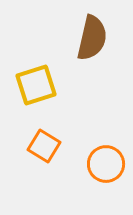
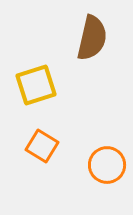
orange square: moved 2 px left
orange circle: moved 1 px right, 1 px down
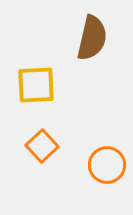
yellow square: rotated 15 degrees clockwise
orange square: rotated 16 degrees clockwise
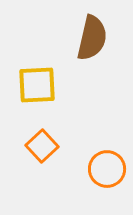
yellow square: moved 1 px right
orange circle: moved 4 px down
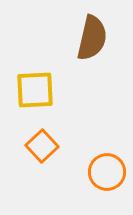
yellow square: moved 2 px left, 5 px down
orange circle: moved 3 px down
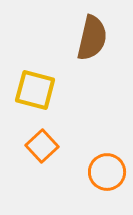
yellow square: rotated 18 degrees clockwise
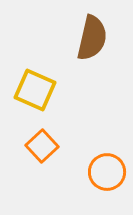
yellow square: rotated 9 degrees clockwise
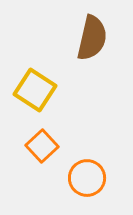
yellow square: rotated 9 degrees clockwise
orange circle: moved 20 px left, 6 px down
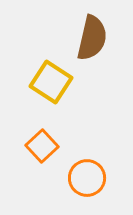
yellow square: moved 16 px right, 8 px up
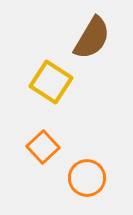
brown semicircle: rotated 18 degrees clockwise
orange square: moved 1 px right, 1 px down
